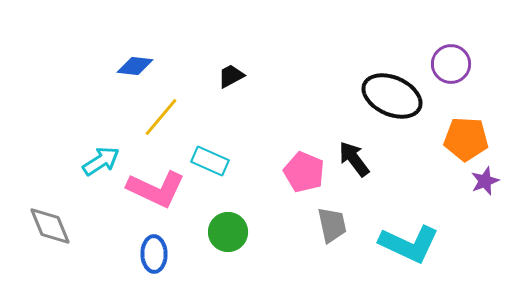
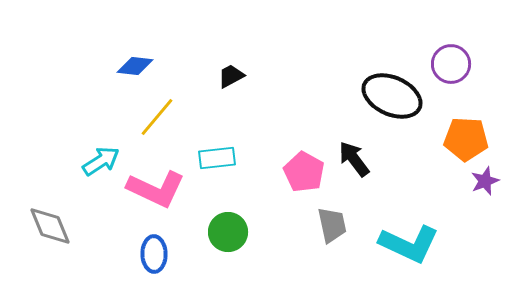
yellow line: moved 4 px left
cyan rectangle: moved 7 px right, 3 px up; rotated 30 degrees counterclockwise
pink pentagon: rotated 6 degrees clockwise
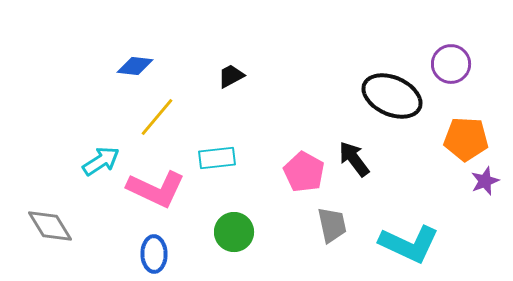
gray diamond: rotated 9 degrees counterclockwise
green circle: moved 6 px right
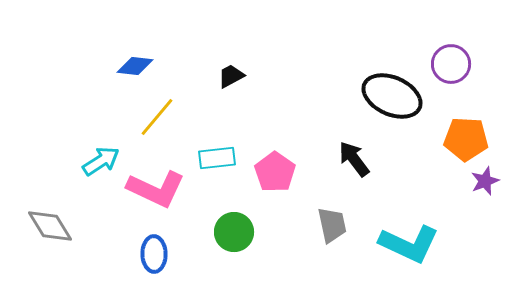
pink pentagon: moved 29 px left; rotated 6 degrees clockwise
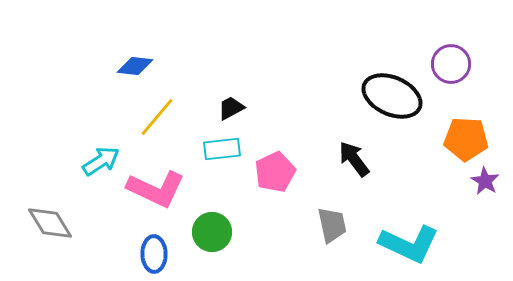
black trapezoid: moved 32 px down
cyan rectangle: moved 5 px right, 9 px up
pink pentagon: rotated 12 degrees clockwise
purple star: rotated 20 degrees counterclockwise
gray diamond: moved 3 px up
green circle: moved 22 px left
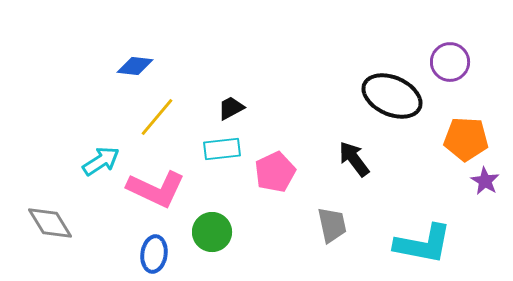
purple circle: moved 1 px left, 2 px up
cyan L-shape: moved 14 px right; rotated 14 degrees counterclockwise
blue ellipse: rotated 9 degrees clockwise
